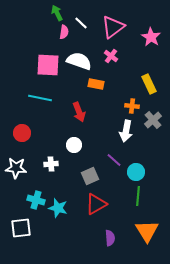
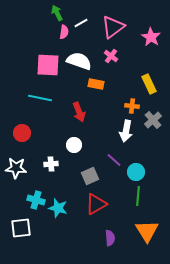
white line: rotated 72 degrees counterclockwise
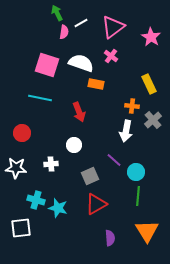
white semicircle: moved 2 px right, 2 px down
pink square: moved 1 px left; rotated 15 degrees clockwise
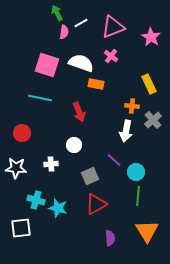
pink triangle: rotated 15 degrees clockwise
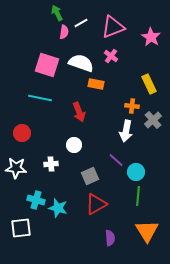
purple line: moved 2 px right
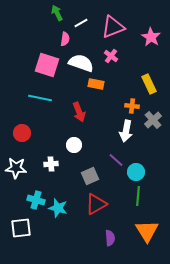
pink semicircle: moved 1 px right, 7 px down
